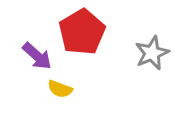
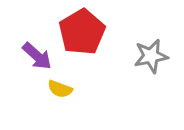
gray star: moved 1 px left, 3 px down; rotated 12 degrees clockwise
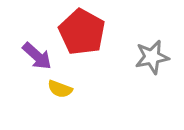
red pentagon: rotated 12 degrees counterclockwise
gray star: moved 1 px right, 1 px down
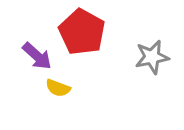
yellow semicircle: moved 2 px left, 1 px up
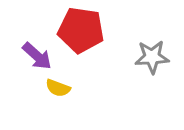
red pentagon: moved 1 px left, 2 px up; rotated 21 degrees counterclockwise
gray star: rotated 8 degrees clockwise
